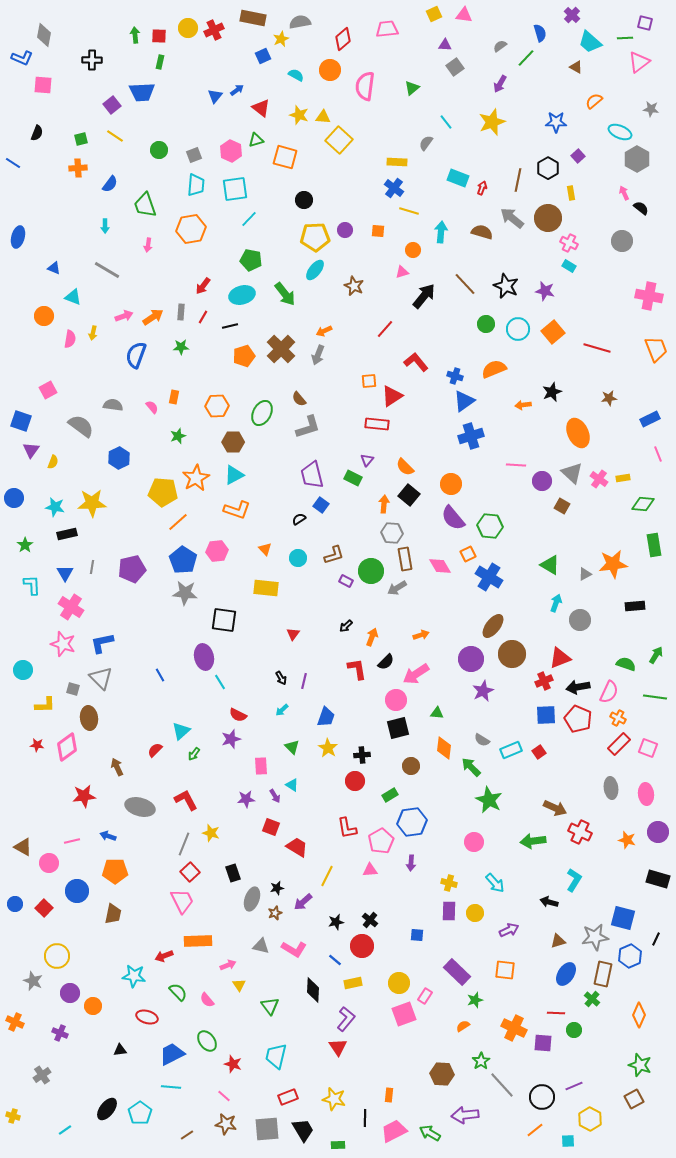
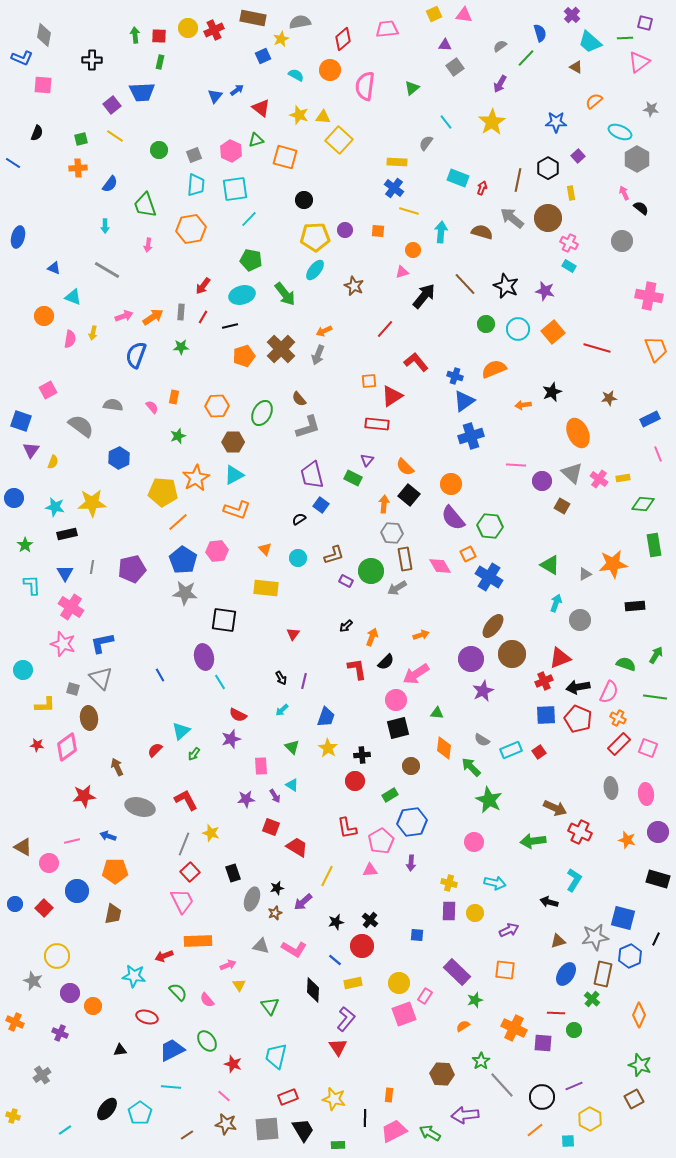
yellow star at (492, 122): rotated 12 degrees counterclockwise
cyan arrow at (495, 883): rotated 35 degrees counterclockwise
blue trapezoid at (172, 1054): moved 4 px up
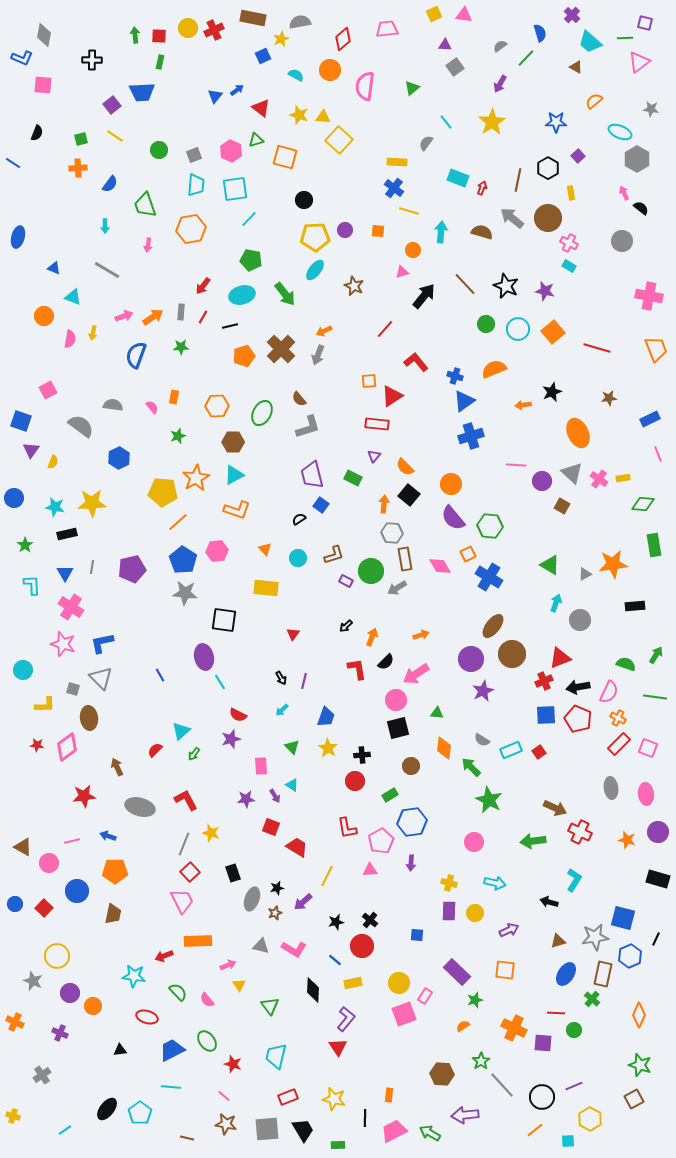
purple triangle at (367, 460): moved 7 px right, 4 px up
brown line at (187, 1135): moved 3 px down; rotated 48 degrees clockwise
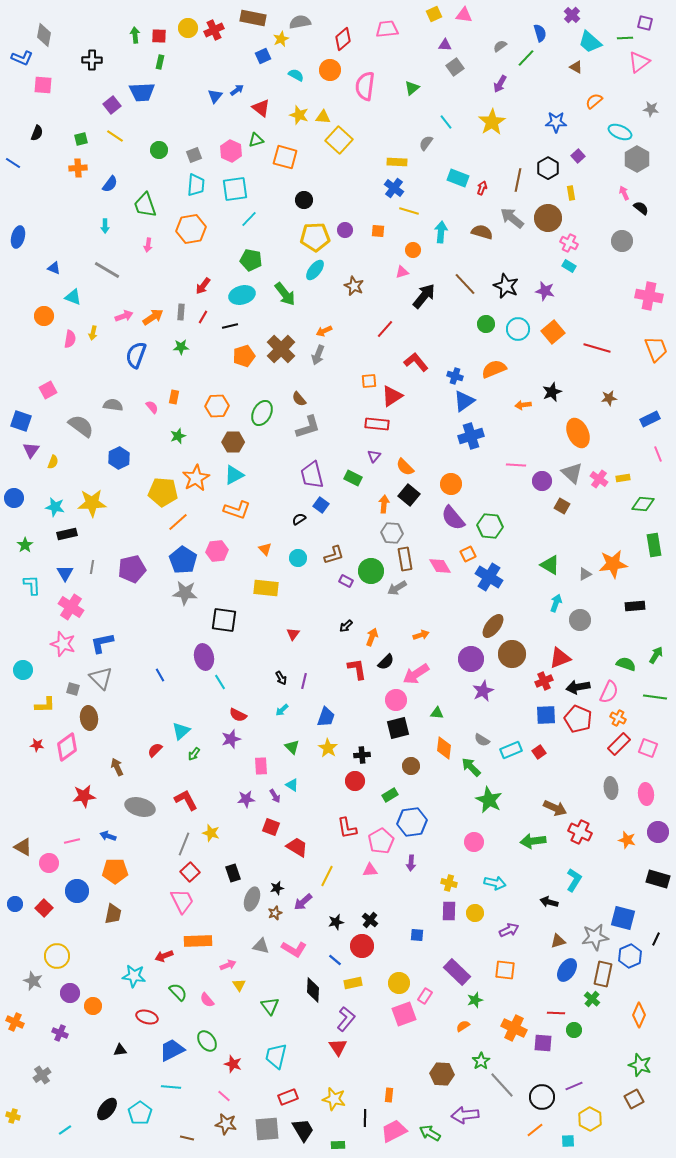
blue ellipse at (566, 974): moved 1 px right, 4 px up
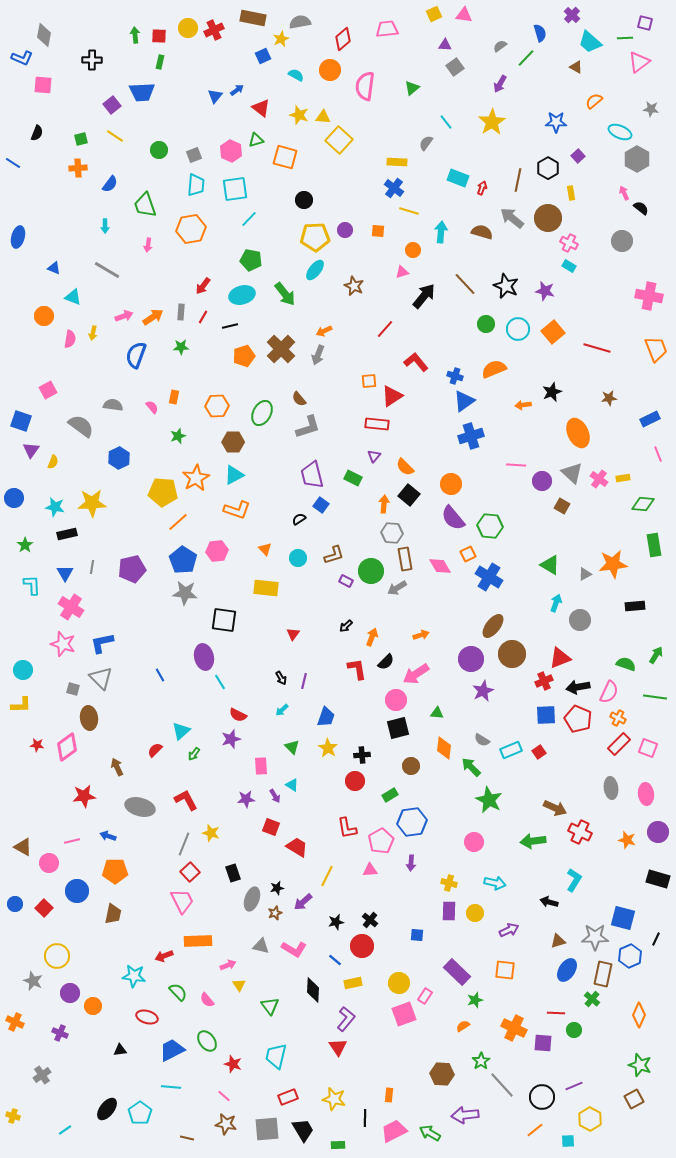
yellow L-shape at (45, 705): moved 24 px left
gray star at (595, 937): rotated 8 degrees clockwise
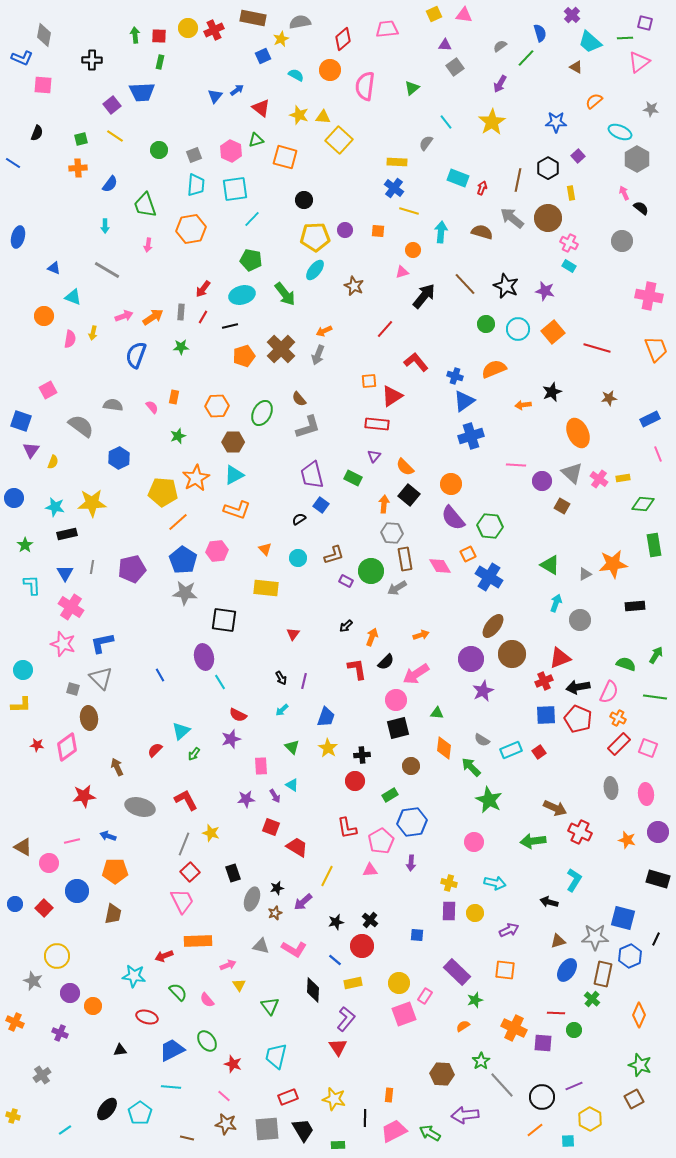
cyan line at (249, 219): moved 3 px right
red arrow at (203, 286): moved 3 px down
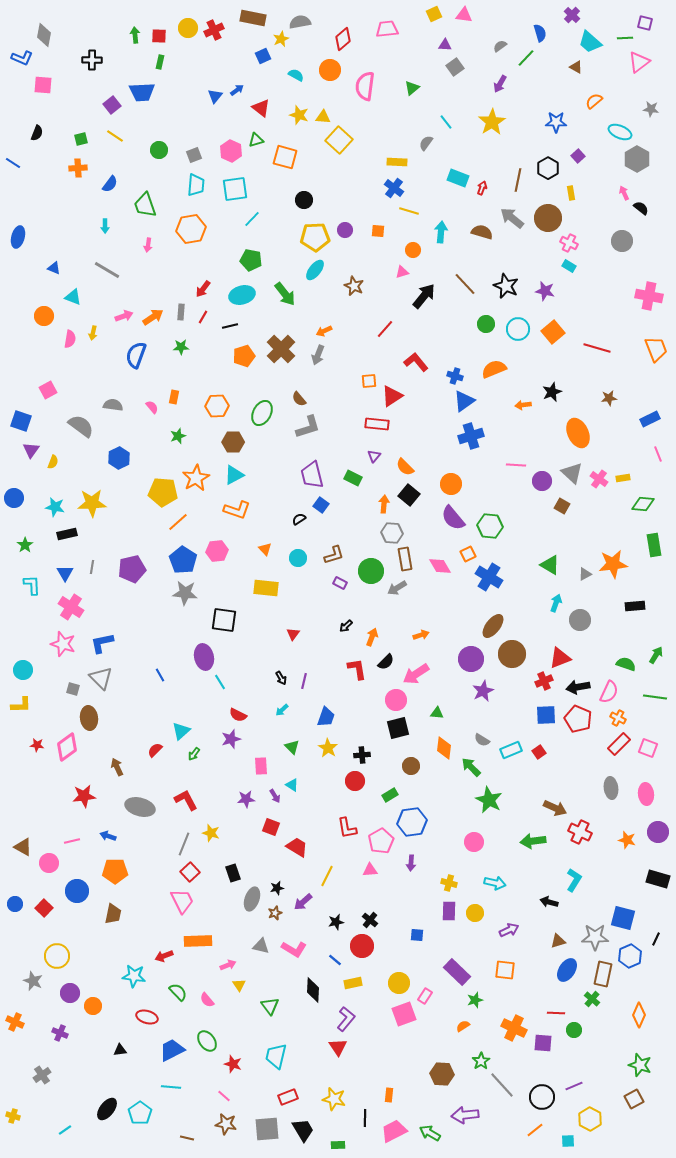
purple rectangle at (346, 581): moved 6 px left, 2 px down
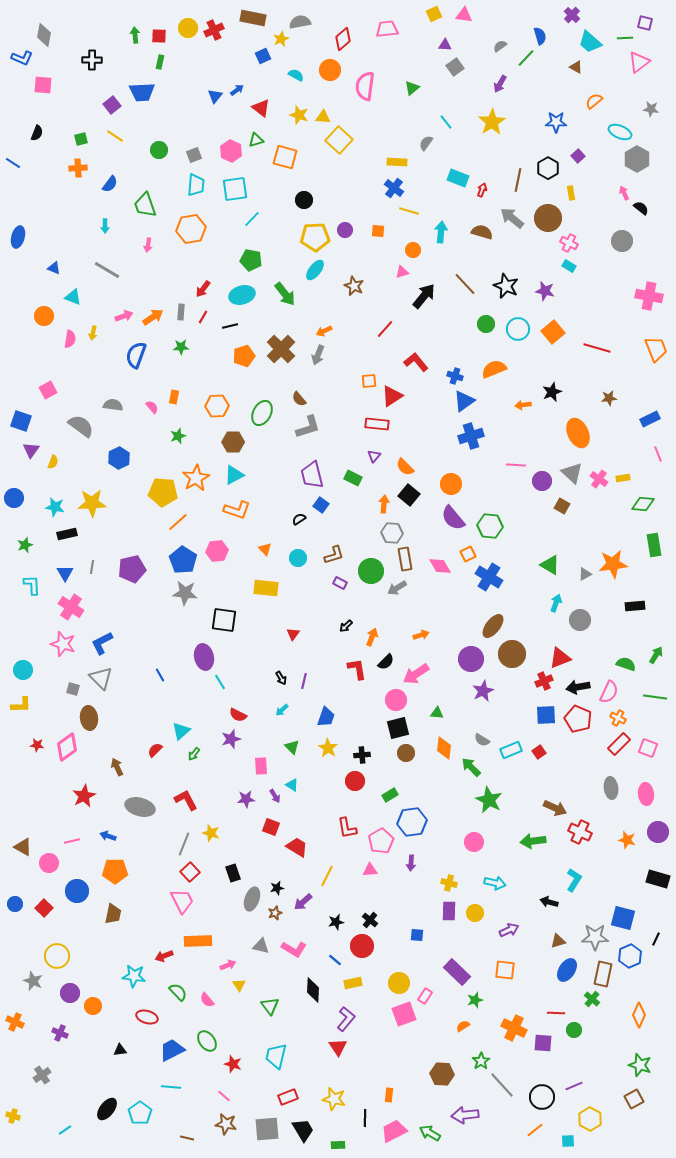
blue semicircle at (540, 33): moved 3 px down
red arrow at (482, 188): moved 2 px down
green star at (25, 545): rotated 14 degrees clockwise
blue L-shape at (102, 643): rotated 15 degrees counterclockwise
brown circle at (411, 766): moved 5 px left, 13 px up
red star at (84, 796): rotated 20 degrees counterclockwise
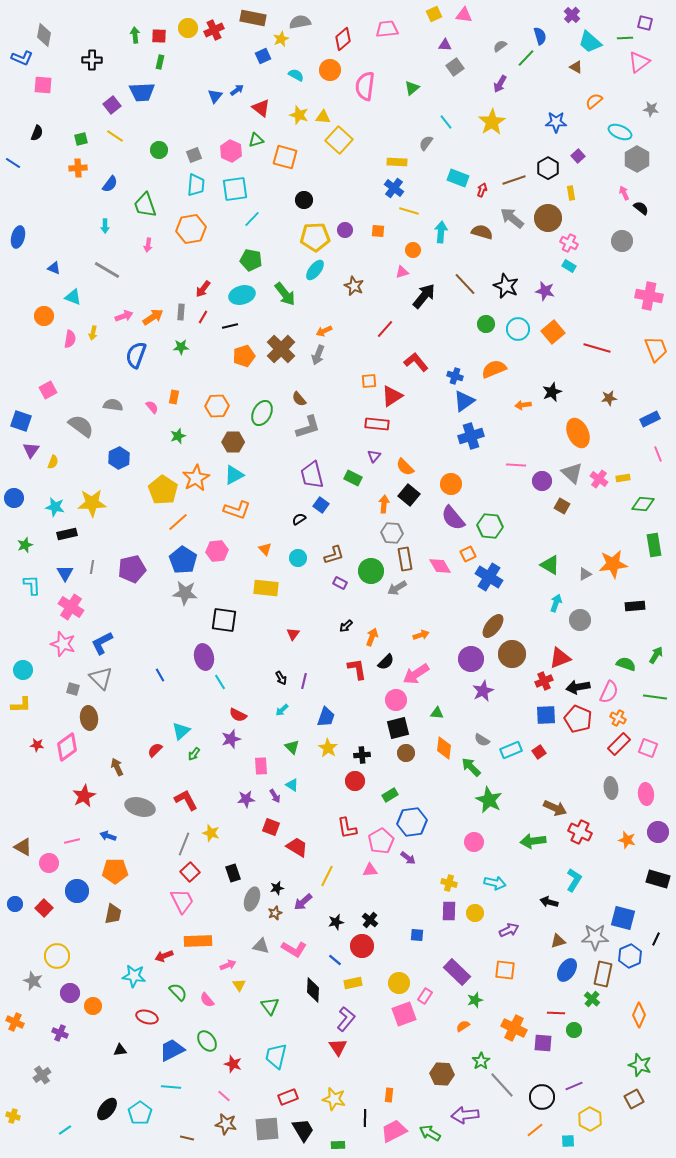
brown line at (518, 180): moved 4 px left; rotated 60 degrees clockwise
yellow pentagon at (163, 492): moved 2 px up; rotated 28 degrees clockwise
purple arrow at (411, 863): moved 3 px left, 5 px up; rotated 56 degrees counterclockwise
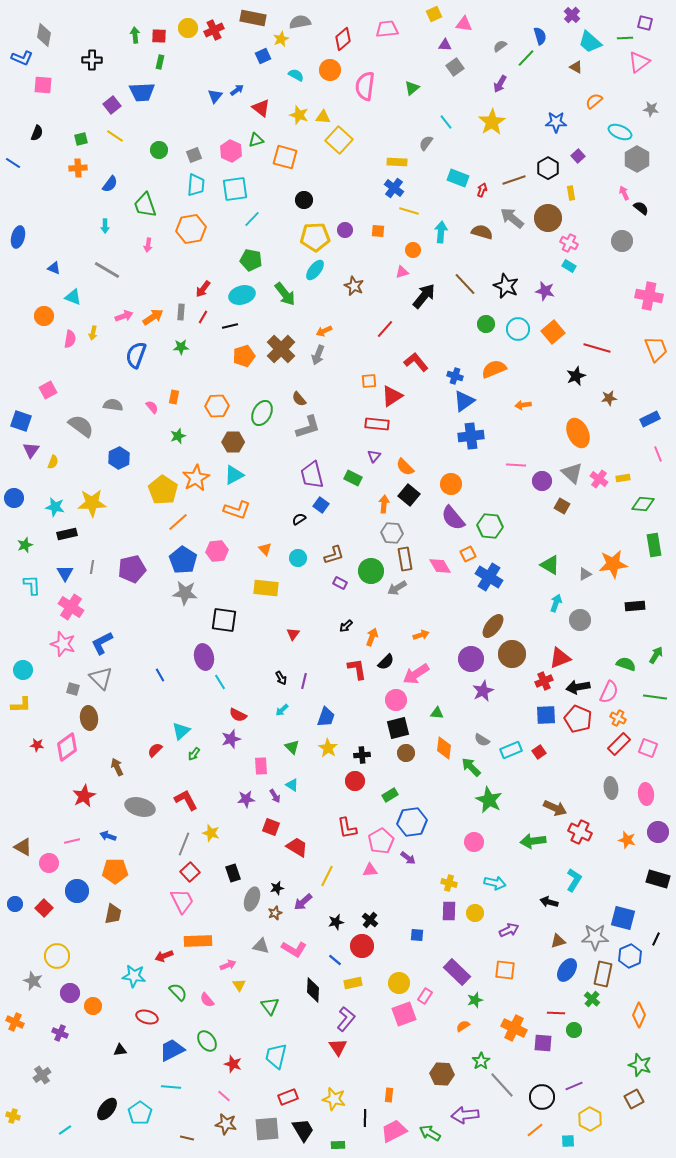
pink triangle at (464, 15): moved 9 px down
black star at (552, 392): moved 24 px right, 16 px up
blue cross at (471, 436): rotated 10 degrees clockwise
